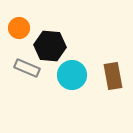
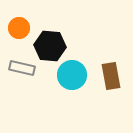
gray rectangle: moved 5 px left; rotated 10 degrees counterclockwise
brown rectangle: moved 2 px left
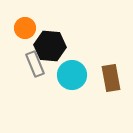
orange circle: moved 6 px right
gray rectangle: moved 13 px right, 4 px up; rotated 55 degrees clockwise
brown rectangle: moved 2 px down
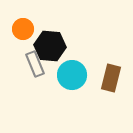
orange circle: moved 2 px left, 1 px down
brown rectangle: rotated 24 degrees clockwise
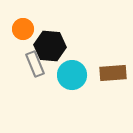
brown rectangle: moved 2 px right, 5 px up; rotated 72 degrees clockwise
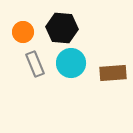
orange circle: moved 3 px down
black hexagon: moved 12 px right, 18 px up
cyan circle: moved 1 px left, 12 px up
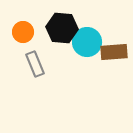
cyan circle: moved 16 px right, 21 px up
brown rectangle: moved 1 px right, 21 px up
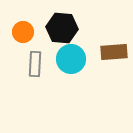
cyan circle: moved 16 px left, 17 px down
gray rectangle: rotated 25 degrees clockwise
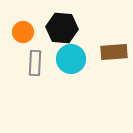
gray rectangle: moved 1 px up
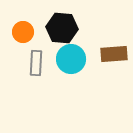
brown rectangle: moved 2 px down
gray rectangle: moved 1 px right
